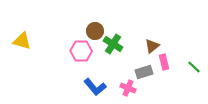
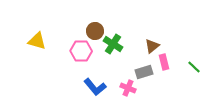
yellow triangle: moved 15 px right
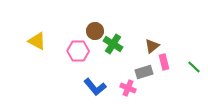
yellow triangle: rotated 12 degrees clockwise
pink hexagon: moved 3 px left
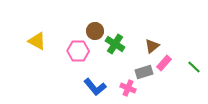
green cross: moved 2 px right
pink rectangle: moved 1 px down; rotated 56 degrees clockwise
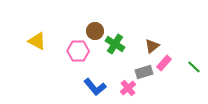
pink cross: rotated 28 degrees clockwise
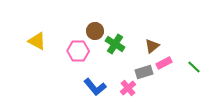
pink rectangle: rotated 21 degrees clockwise
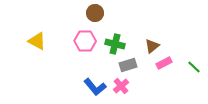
brown circle: moved 18 px up
green cross: rotated 18 degrees counterclockwise
pink hexagon: moved 7 px right, 10 px up
gray rectangle: moved 16 px left, 7 px up
pink cross: moved 7 px left, 2 px up
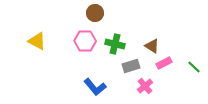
brown triangle: rotated 49 degrees counterclockwise
gray rectangle: moved 3 px right, 1 px down
pink cross: moved 24 px right
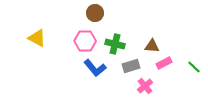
yellow triangle: moved 3 px up
brown triangle: rotated 28 degrees counterclockwise
blue L-shape: moved 19 px up
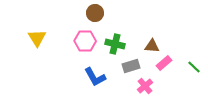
yellow triangle: rotated 30 degrees clockwise
pink rectangle: rotated 14 degrees counterclockwise
blue L-shape: moved 9 px down; rotated 10 degrees clockwise
